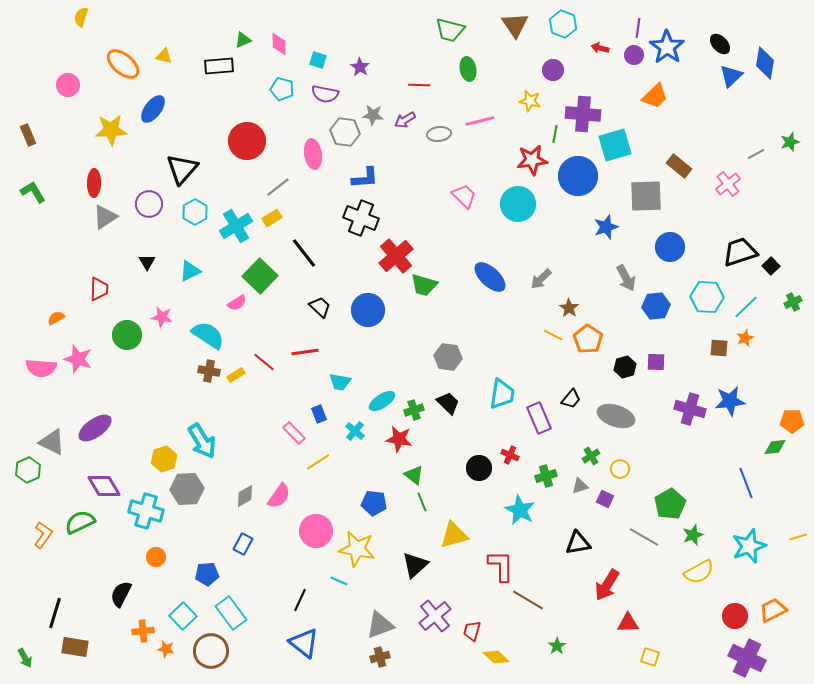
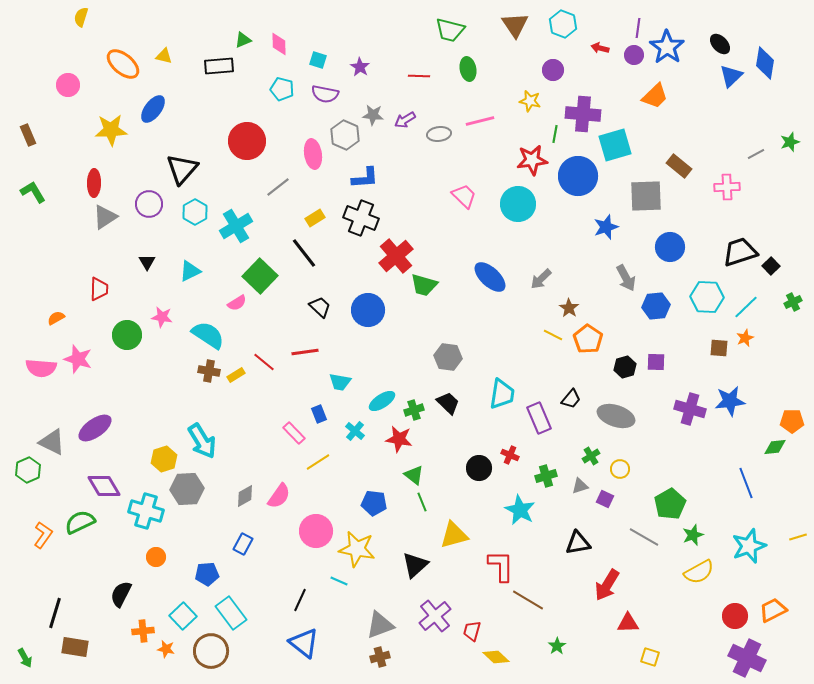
red line at (419, 85): moved 9 px up
gray hexagon at (345, 132): moved 3 px down; rotated 16 degrees clockwise
pink cross at (728, 184): moved 1 px left, 3 px down; rotated 35 degrees clockwise
yellow rectangle at (272, 218): moved 43 px right
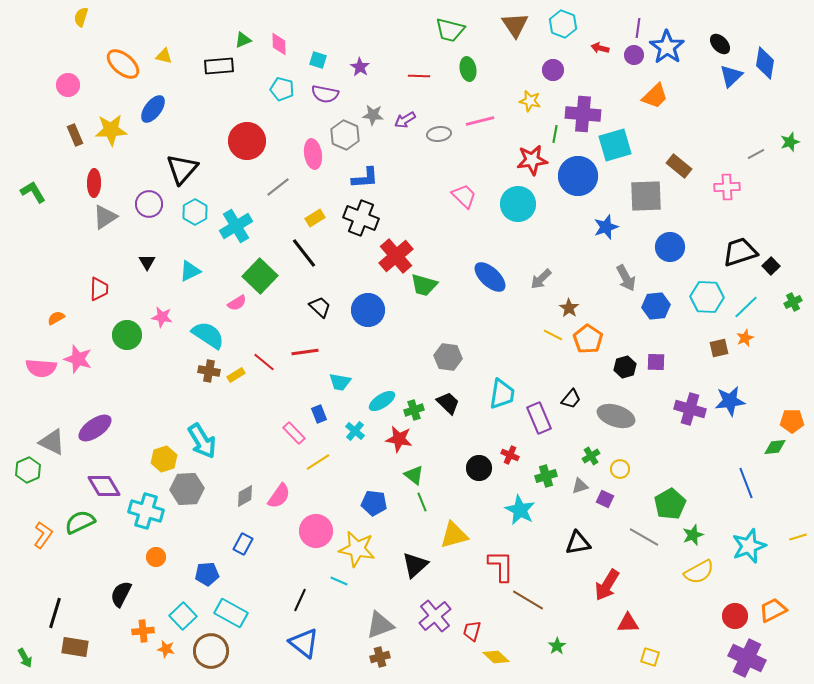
brown rectangle at (28, 135): moved 47 px right
brown square at (719, 348): rotated 18 degrees counterclockwise
cyan rectangle at (231, 613): rotated 24 degrees counterclockwise
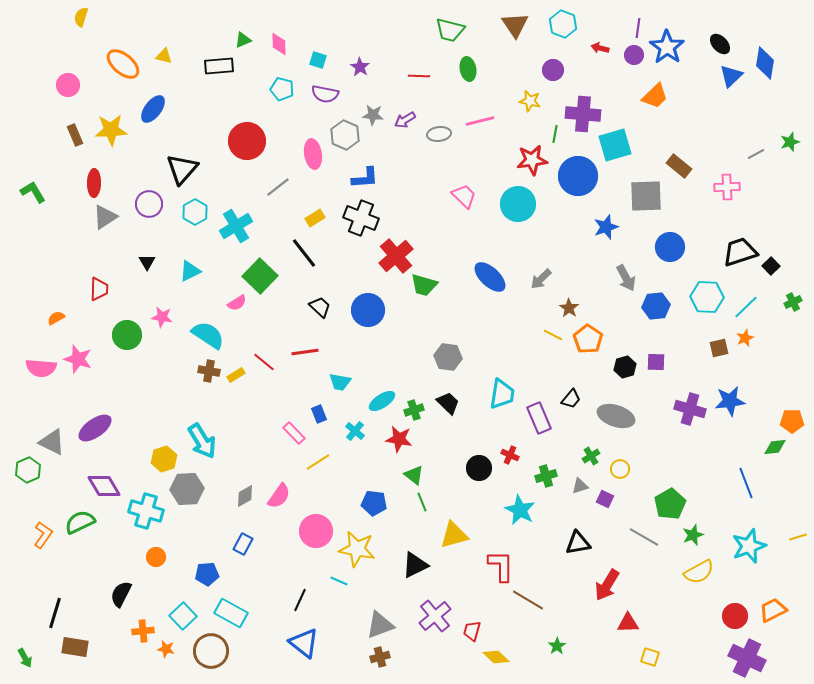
black triangle at (415, 565): rotated 16 degrees clockwise
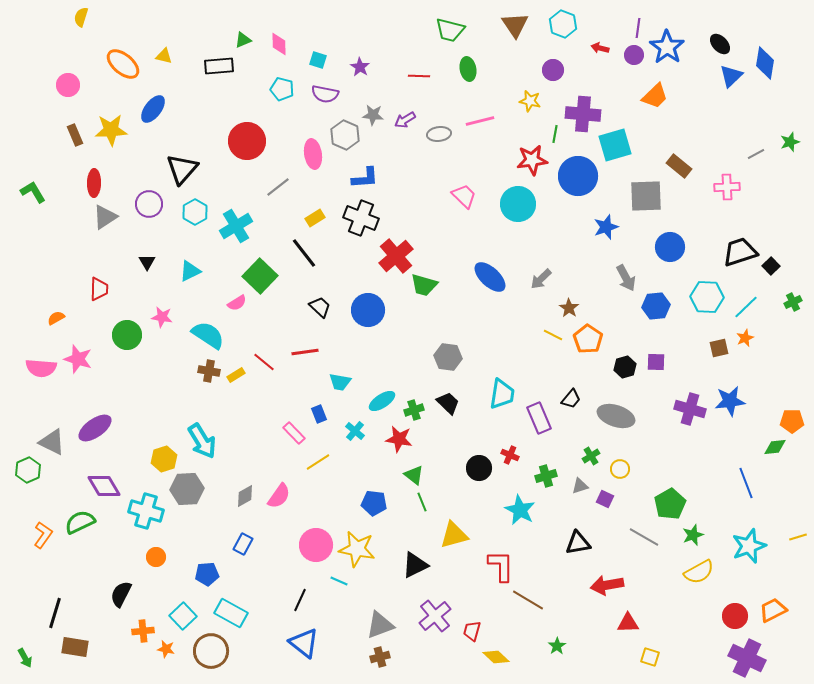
pink circle at (316, 531): moved 14 px down
red arrow at (607, 585): rotated 48 degrees clockwise
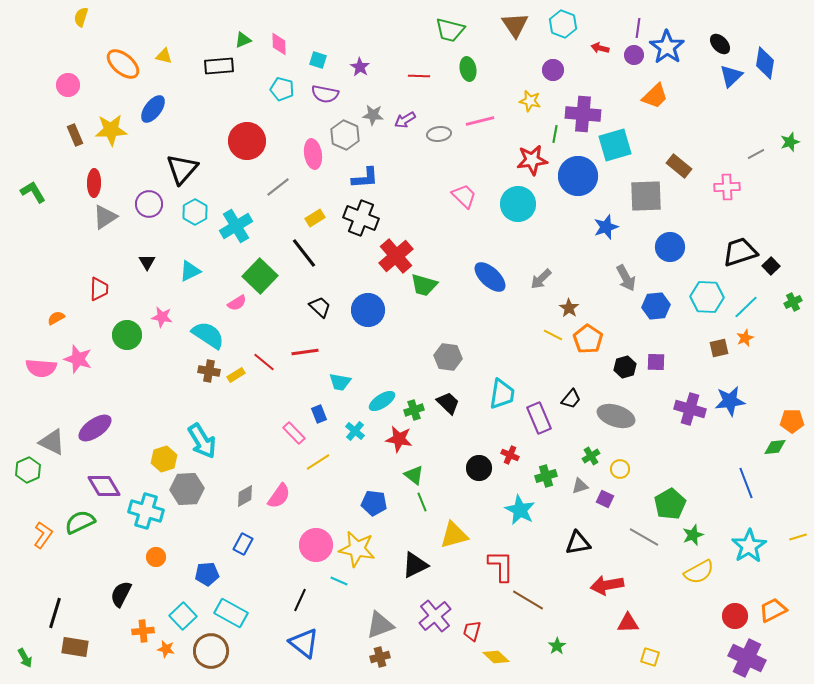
cyan star at (749, 546): rotated 12 degrees counterclockwise
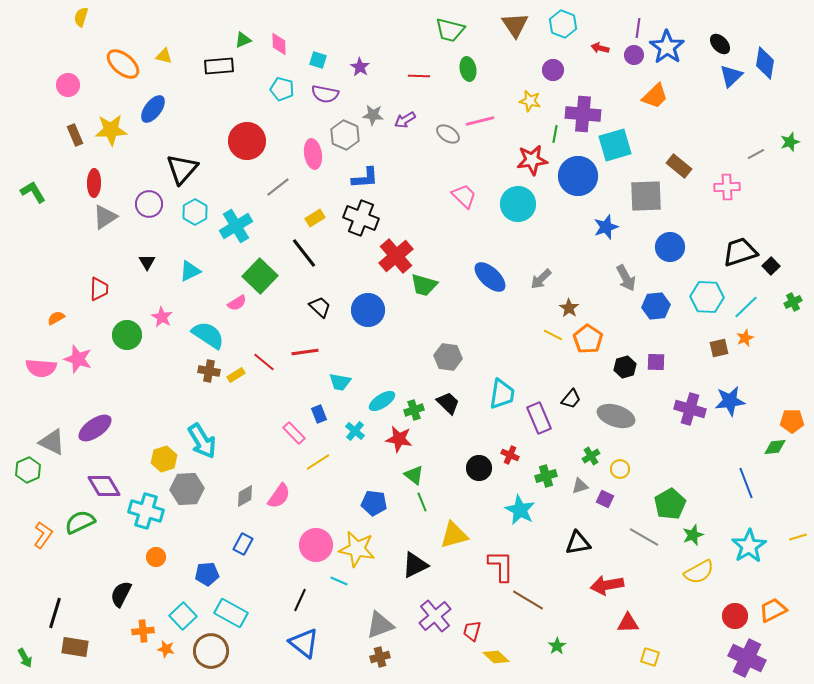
gray ellipse at (439, 134): moved 9 px right; rotated 40 degrees clockwise
pink star at (162, 317): rotated 20 degrees clockwise
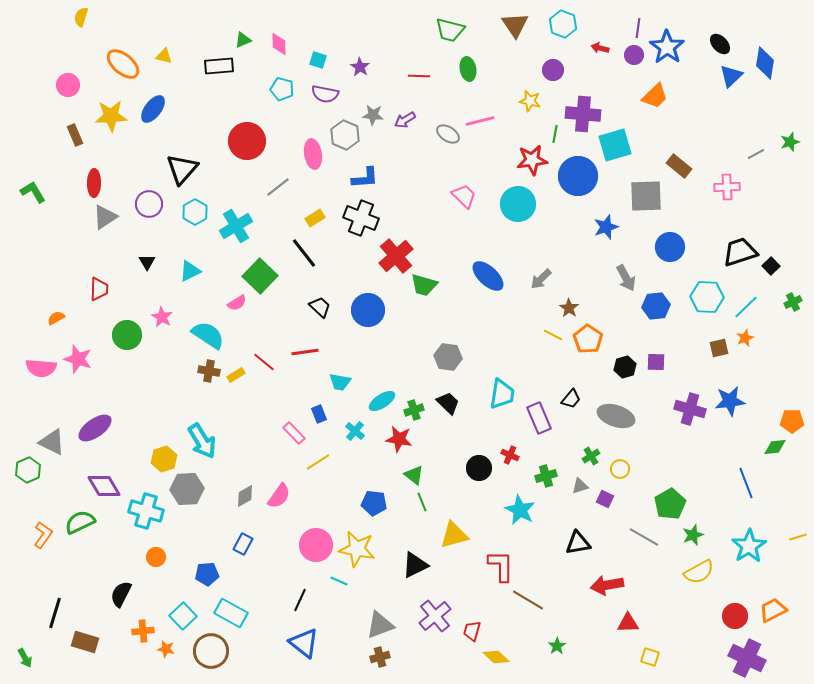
yellow star at (111, 130): moved 14 px up
blue ellipse at (490, 277): moved 2 px left, 1 px up
brown rectangle at (75, 647): moved 10 px right, 5 px up; rotated 8 degrees clockwise
